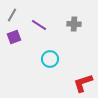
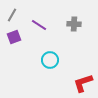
cyan circle: moved 1 px down
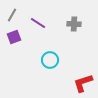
purple line: moved 1 px left, 2 px up
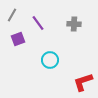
purple line: rotated 21 degrees clockwise
purple square: moved 4 px right, 2 px down
red L-shape: moved 1 px up
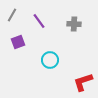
purple line: moved 1 px right, 2 px up
purple square: moved 3 px down
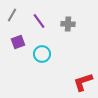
gray cross: moved 6 px left
cyan circle: moved 8 px left, 6 px up
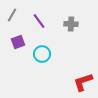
gray cross: moved 3 px right
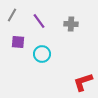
purple square: rotated 24 degrees clockwise
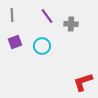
gray line: rotated 32 degrees counterclockwise
purple line: moved 8 px right, 5 px up
purple square: moved 3 px left; rotated 24 degrees counterclockwise
cyan circle: moved 8 px up
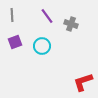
gray cross: rotated 16 degrees clockwise
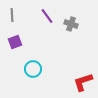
cyan circle: moved 9 px left, 23 px down
